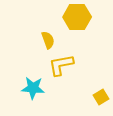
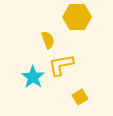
cyan star: moved 11 px up; rotated 30 degrees clockwise
yellow square: moved 21 px left
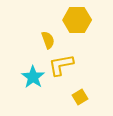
yellow hexagon: moved 3 px down
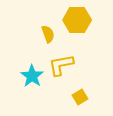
yellow semicircle: moved 6 px up
cyan star: moved 1 px left, 1 px up
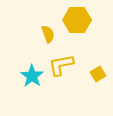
yellow square: moved 18 px right, 23 px up
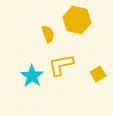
yellow hexagon: rotated 12 degrees clockwise
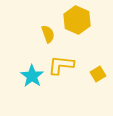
yellow hexagon: rotated 12 degrees clockwise
yellow L-shape: rotated 16 degrees clockwise
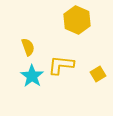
yellow semicircle: moved 20 px left, 13 px down
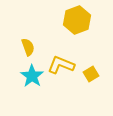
yellow hexagon: rotated 16 degrees clockwise
yellow L-shape: rotated 16 degrees clockwise
yellow square: moved 7 px left
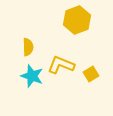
yellow semicircle: rotated 18 degrees clockwise
cyan star: rotated 15 degrees counterclockwise
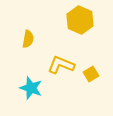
yellow hexagon: moved 3 px right; rotated 16 degrees counterclockwise
yellow semicircle: moved 8 px up; rotated 12 degrees clockwise
cyan star: moved 1 px left, 12 px down
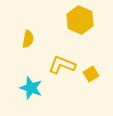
yellow L-shape: moved 1 px right
